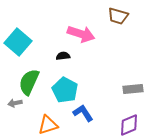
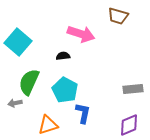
blue L-shape: rotated 45 degrees clockwise
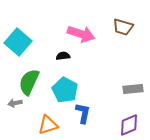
brown trapezoid: moved 5 px right, 11 px down
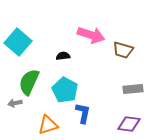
brown trapezoid: moved 23 px down
pink arrow: moved 10 px right, 1 px down
purple diamond: moved 1 px up; rotated 30 degrees clockwise
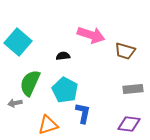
brown trapezoid: moved 2 px right, 1 px down
green semicircle: moved 1 px right, 1 px down
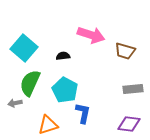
cyan square: moved 6 px right, 6 px down
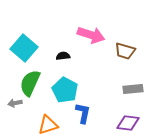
purple diamond: moved 1 px left, 1 px up
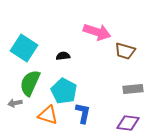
pink arrow: moved 6 px right, 3 px up
cyan square: rotated 8 degrees counterclockwise
cyan pentagon: moved 1 px left, 1 px down
orange triangle: moved 10 px up; rotated 35 degrees clockwise
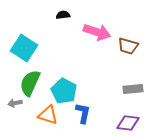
brown trapezoid: moved 3 px right, 5 px up
black semicircle: moved 41 px up
